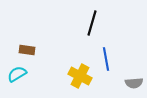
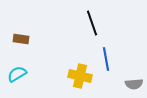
black line: rotated 35 degrees counterclockwise
brown rectangle: moved 6 px left, 11 px up
yellow cross: rotated 15 degrees counterclockwise
gray semicircle: moved 1 px down
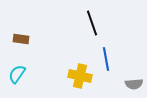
cyan semicircle: rotated 24 degrees counterclockwise
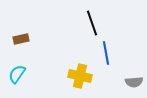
brown rectangle: rotated 21 degrees counterclockwise
blue line: moved 6 px up
gray semicircle: moved 2 px up
